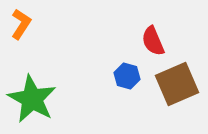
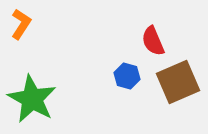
brown square: moved 1 px right, 2 px up
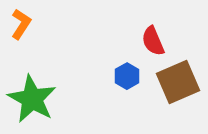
blue hexagon: rotated 15 degrees clockwise
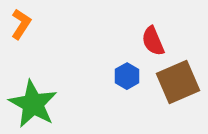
green star: moved 1 px right, 5 px down
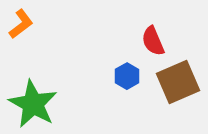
orange L-shape: rotated 20 degrees clockwise
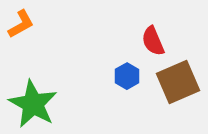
orange L-shape: rotated 8 degrees clockwise
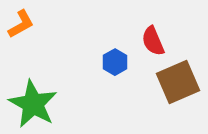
blue hexagon: moved 12 px left, 14 px up
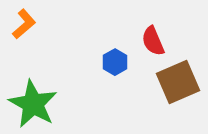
orange L-shape: moved 3 px right; rotated 12 degrees counterclockwise
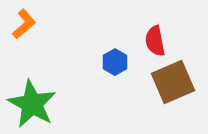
red semicircle: moved 2 px right; rotated 12 degrees clockwise
brown square: moved 5 px left
green star: moved 1 px left
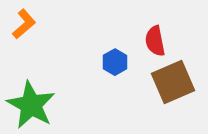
green star: moved 1 px left, 1 px down
